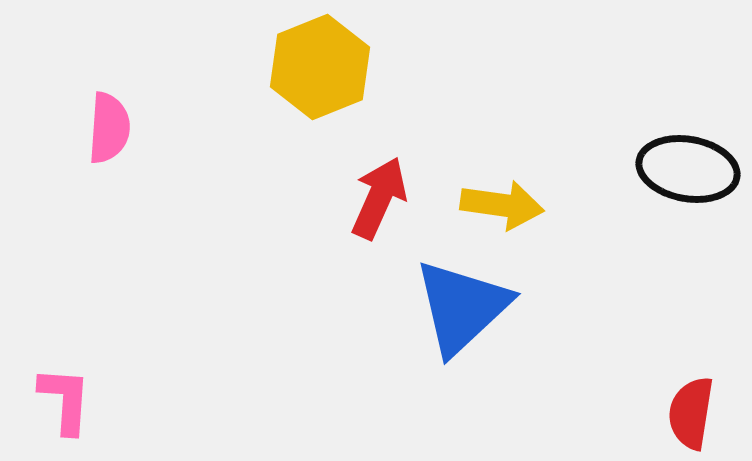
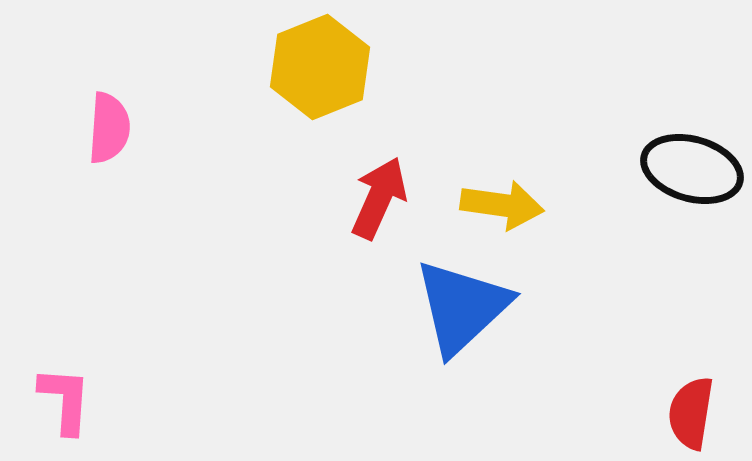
black ellipse: moved 4 px right; rotated 6 degrees clockwise
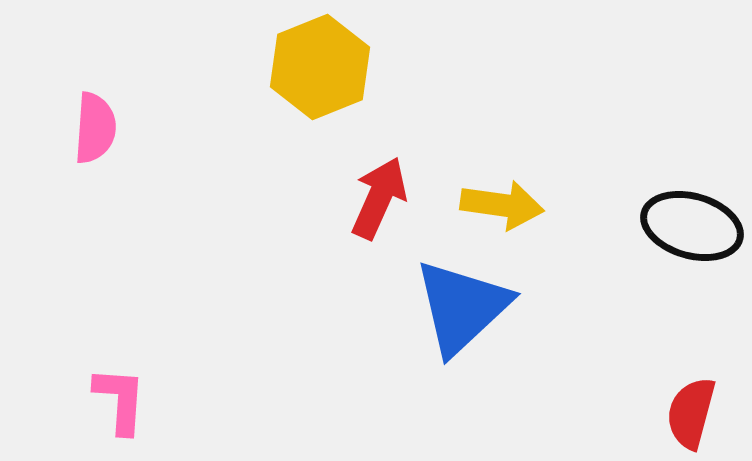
pink semicircle: moved 14 px left
black ellipse: moved 57 px down
pink L-shape: moved 55 px right
red semicircle: rotated 6 degrees clockwise
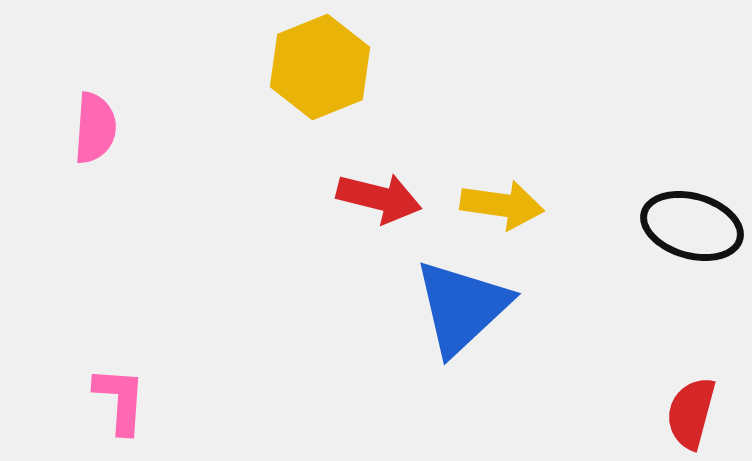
red arrow: rotated 80 degrees clockwise
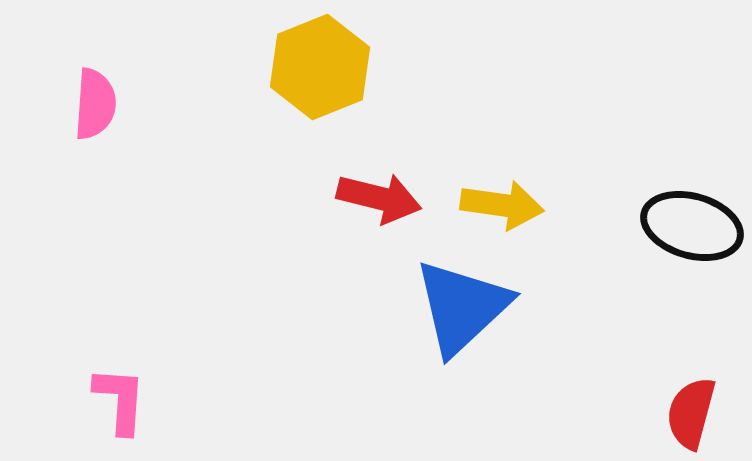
pink semicircle: moved 24 px up
